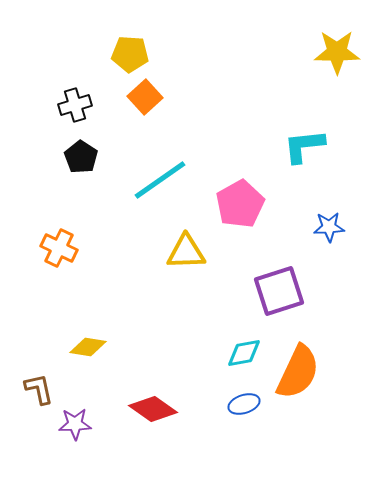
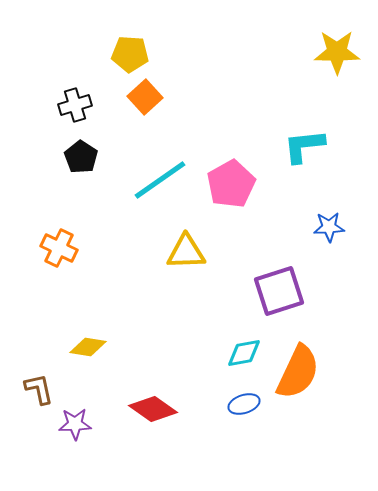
pink pentagon: moved 9 px left, 20 px up
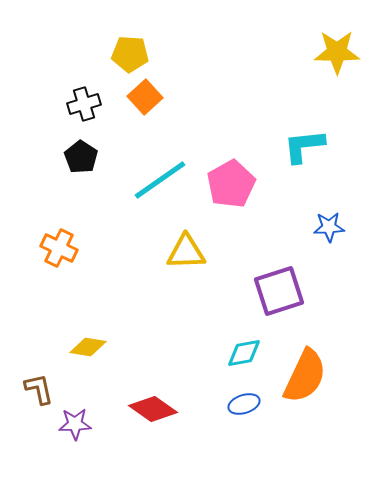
black cross: moved 9 px right, 1 px up
orange semicircle: moved 7 px right, 4 px down
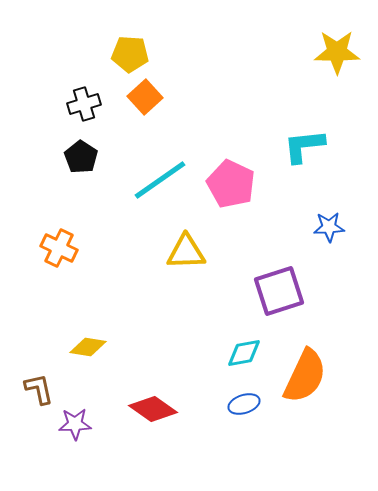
pink pentagon: rotated 18 degrees counterclockwise
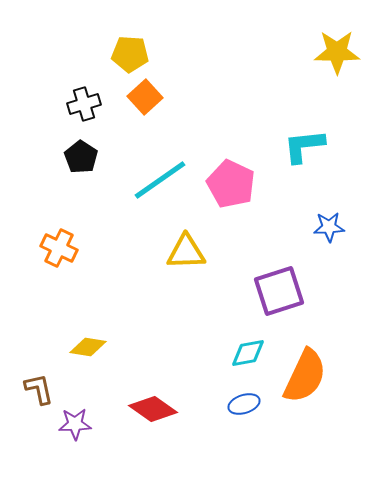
cyan diamond: moved 4 px right
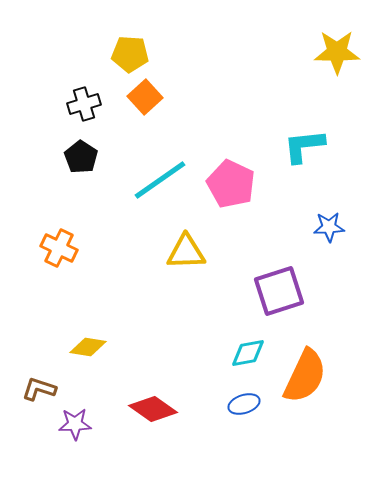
brown L-shape: rotated 60 degrees counterclockwise
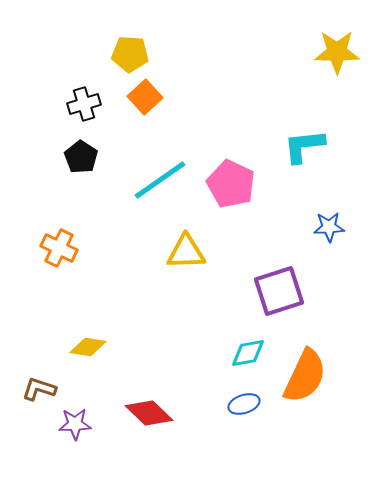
red diamond: moved 4 px left, 4 px down; rotated 9 degrees clockwise
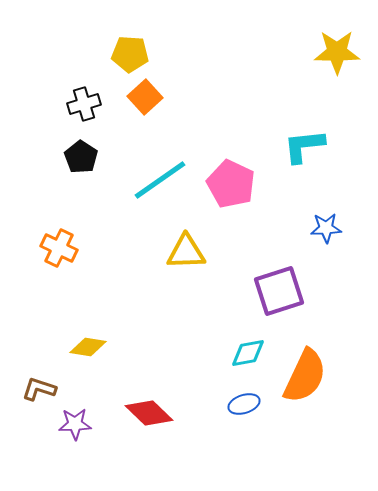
blue star: moved 3 px left, 1 px down
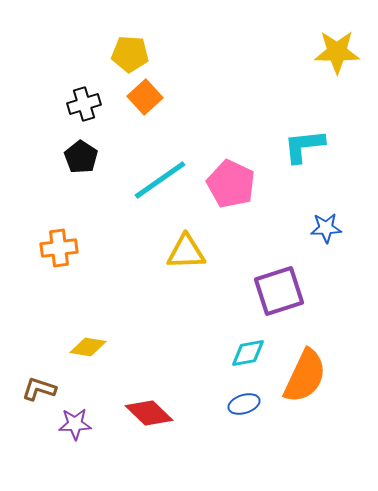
orange cross: rotated 33 degrees counterclockwise
